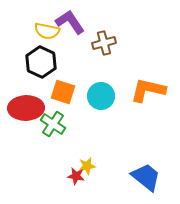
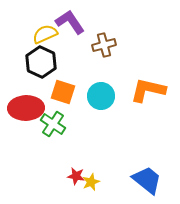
yellow semicircle: moved 2 px left, 3 px down; rotated 145 degrees clockwise
brown cross: moved 2 px down
yellow star: moved 4 px right, 16 px down; rotated 12 degrees counterclockwise
blue trapezoid: moved 1 px right, 3 px down
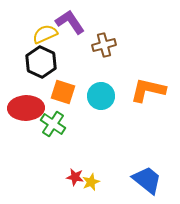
red star: moved 1 px left, 1 px down
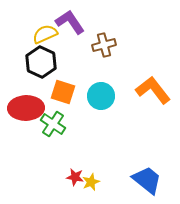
orange L-shape: moved 5 px right; rotated 39 degrees clockwise
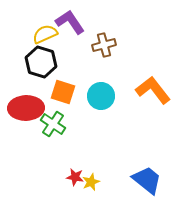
black hexagon: rotated 8 degrees counterclockwise
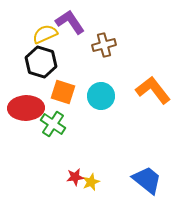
red star: rotated 18 degrees counterclockwise
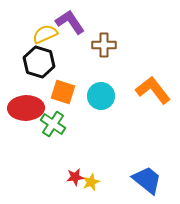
brown cross: rotated 15 degrees clockwise
black hexagon: moved 2 px left
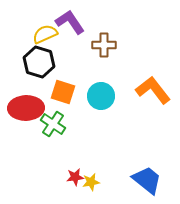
yellow star: rotated 12 degrees clockwise
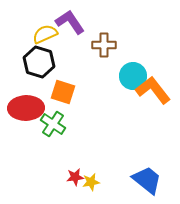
cyan circle: moved 32 px right, 20 px up
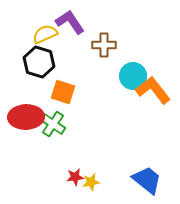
red ellipse: moved 9 px down
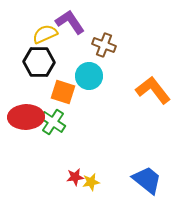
brown cross: rotated 20 degrees clockwise
black hexagon: rotated 16 degrees counterclockwise
cyan circle: moved 44 px left
green cross: moved 2 px up
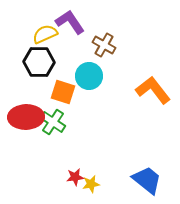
brown cross: rotated 10 degrees clockwise
yellow star: moved 2 px down
